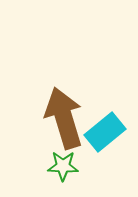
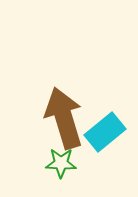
green star: moved 2 px left, 3 px up
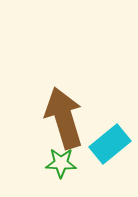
cyan rectangle: moved 5 px right, 12 px down
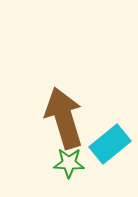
green star: moved 8 px right
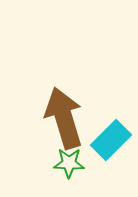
cyan rectangle: moved 1 px right, 4 px up; rotated 6 degrees counterclockwise
